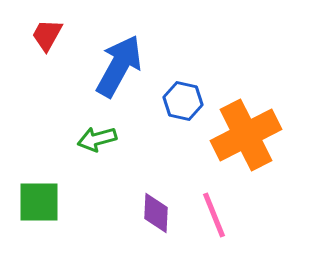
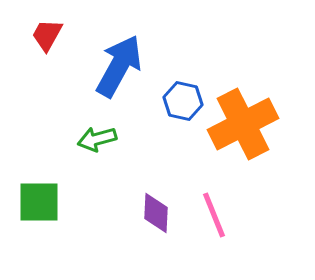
orange cross: moved 3 px left, 11 px up
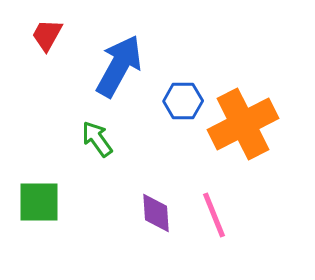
blue hexagon: rotated 12 degrees counterclockwise
green arrow: rotated 69 degrees clockwise
purple diamond: rotated 6 degrees counterclockwise
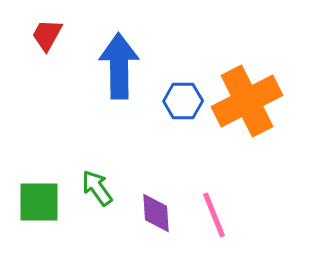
blue arrow: rotated 30 degrees counterclockwise
orange cross: moved 4 px right, 23 px up
green arrow: moved 49 px down
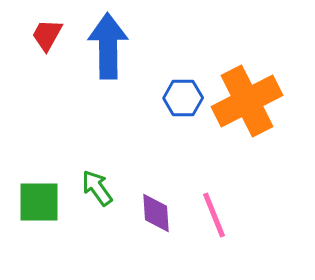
blue arrow: moved 11 px left, 20 px up
blue hexagon: moved 3 px up
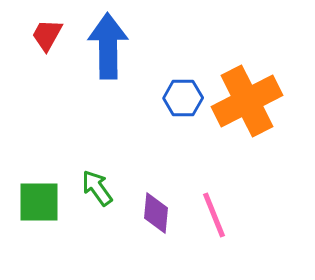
purple diamond: rotated 9 degrees clockwise
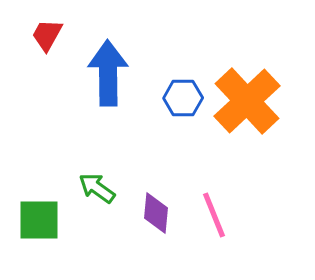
blue arrow: moved 27 px down
orange cross: rotated 16 degrees counterclockwise
green arrow: rotated 18 degrees counterclockwise
green square: moved 18 px down
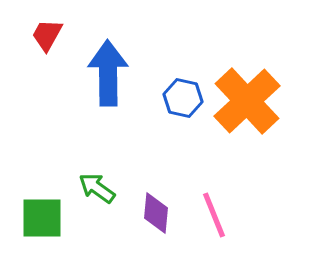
blue hexagon: rotated 12 degrees clockwise
green square: moved 3 px right, 2 px up
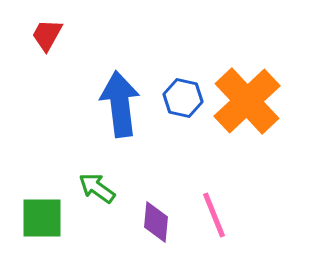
blue arrow: moved 12 px right, 31 px down; rotated 6 degrees counterclockwise
purple diamond: moved 9 px down
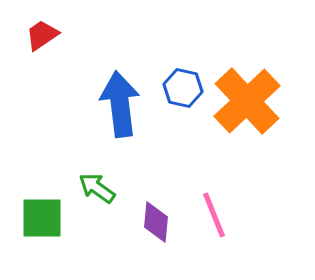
red trapezoid: moved 5 px left; rotated 27 degrees clockwise
blue hexagon: moved 10 px up
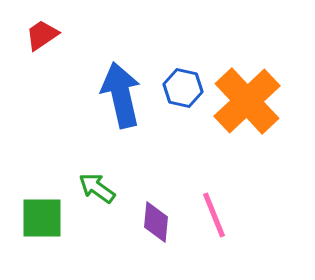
blue arrow: moved 1 px right, 9 px up; rotated 6 degrees counterclockwise
